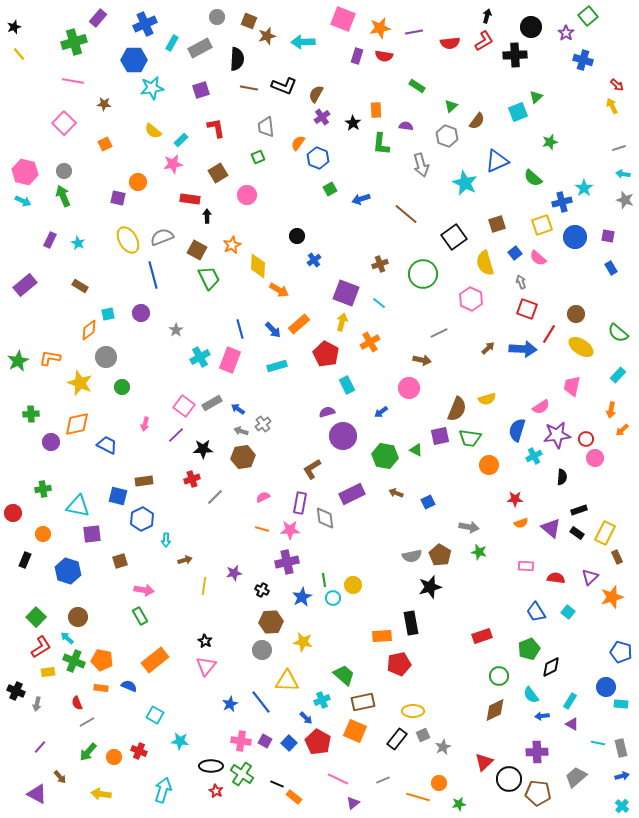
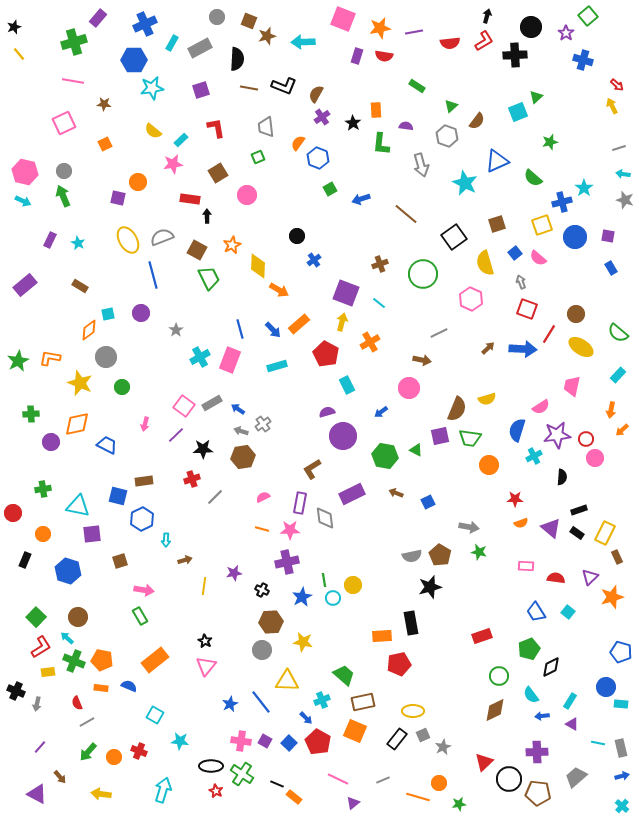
pink square at (64, 123): rotated 20 degrees clockwise
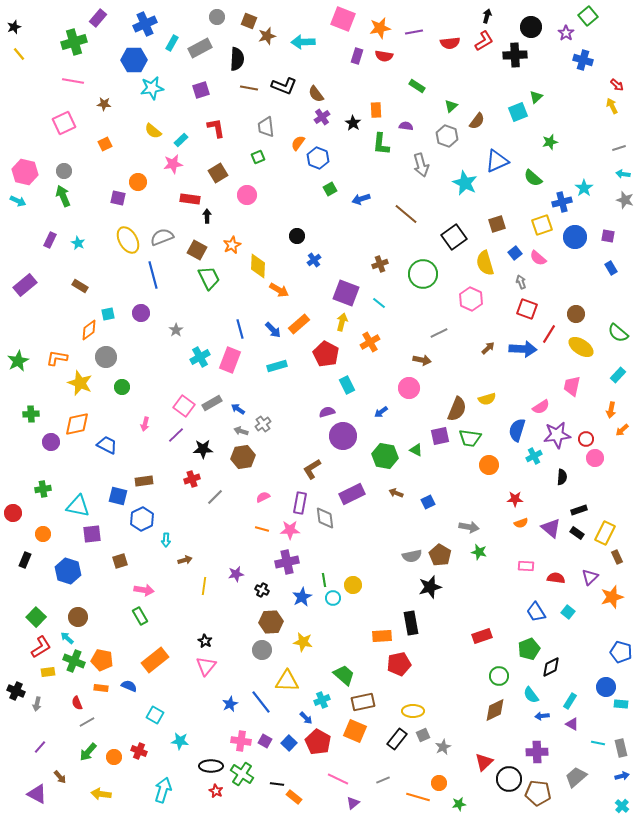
brown semicircle at (316, 94): rotated 66 degrees counterclockwise
cyan arrow at (23, 201): moved 5 px left
orange L-shape at (50, 358): moved 7 px right
purple star at (234, 573): moved 2 px right, 1 px down
black line at (277, 784): rotated 16 degrees counterclockwise
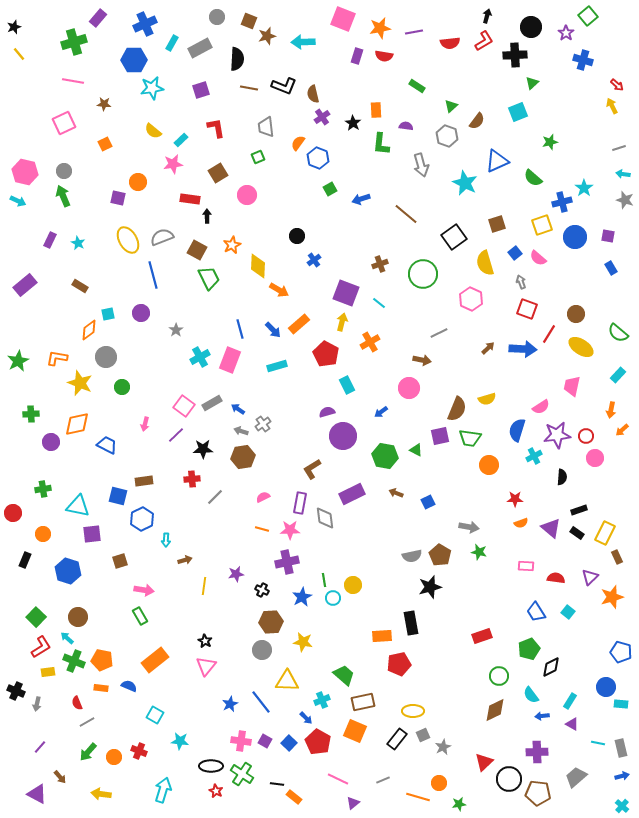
brown semicircle at (316, 94): moved 3 px left; rotated 24 degrees clockwise
green triangle at (536, 97): moved 4 px left, 14 px up
red circle at (586, 439): moved 3 px up
red cross at (192, 479): rotated 14 degrees clockwise
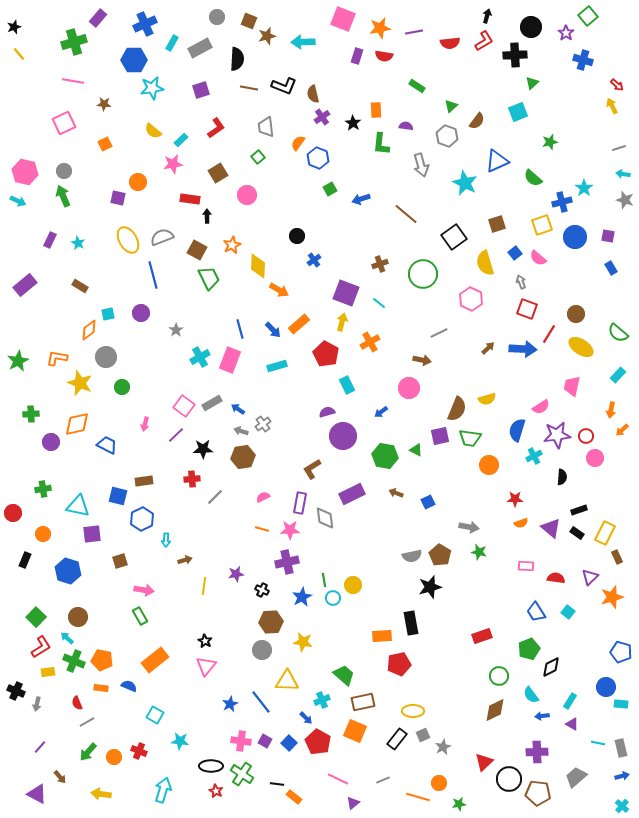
red L-shape at (216, 128): rotated 65 degrees clockwise
green square at (258, 157): rotated 16 degrees counterclockwise
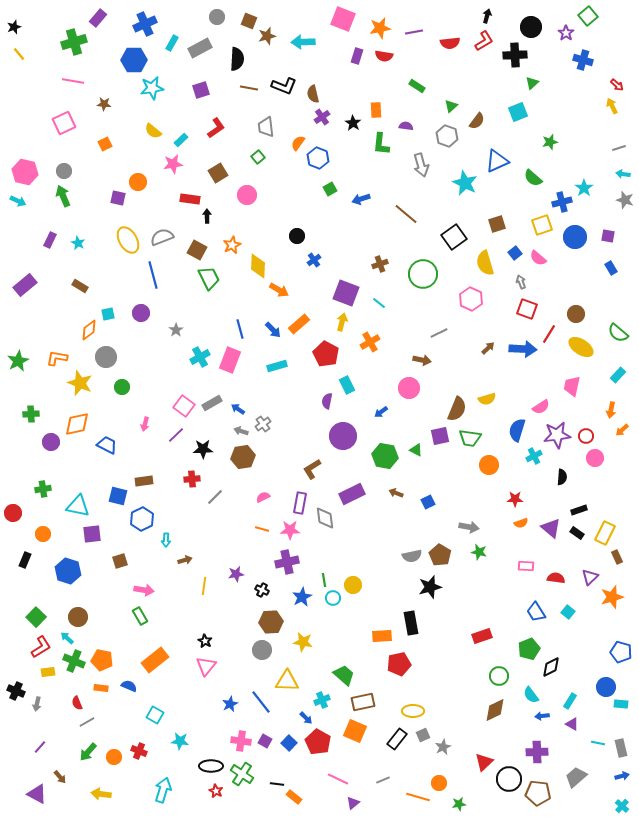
purple semicircle at (327, 412): moved 11 px up; rotated 63 degrees counterclockwise
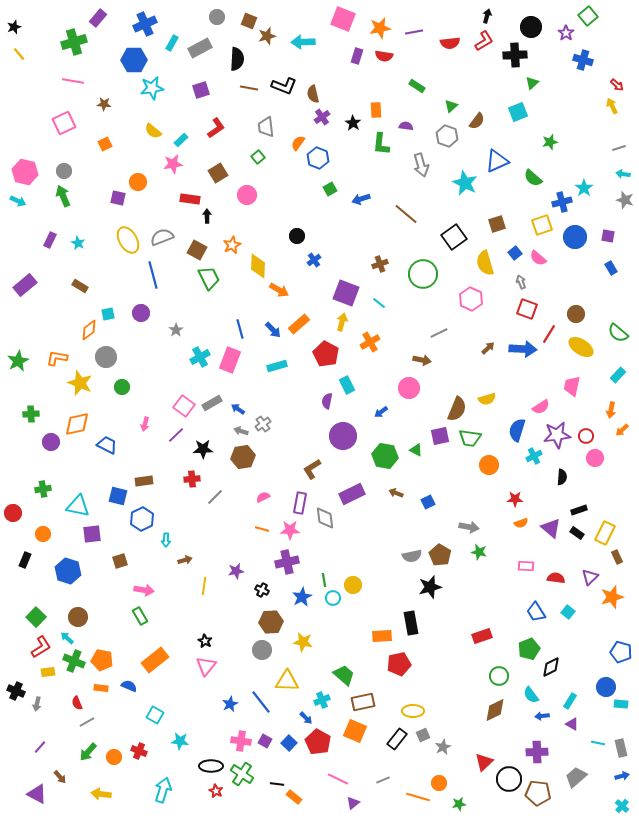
purple star at (236, 574): moved 3 px up
